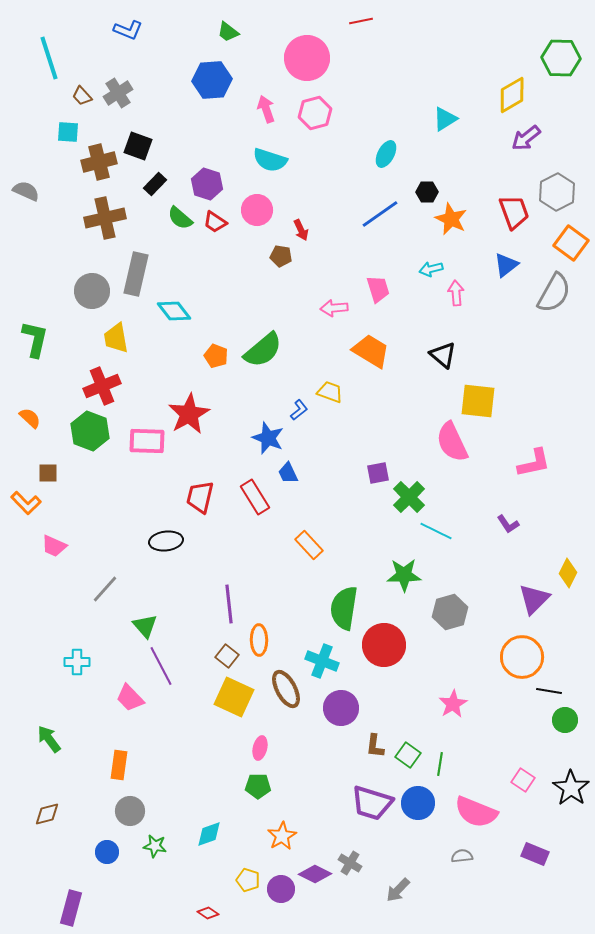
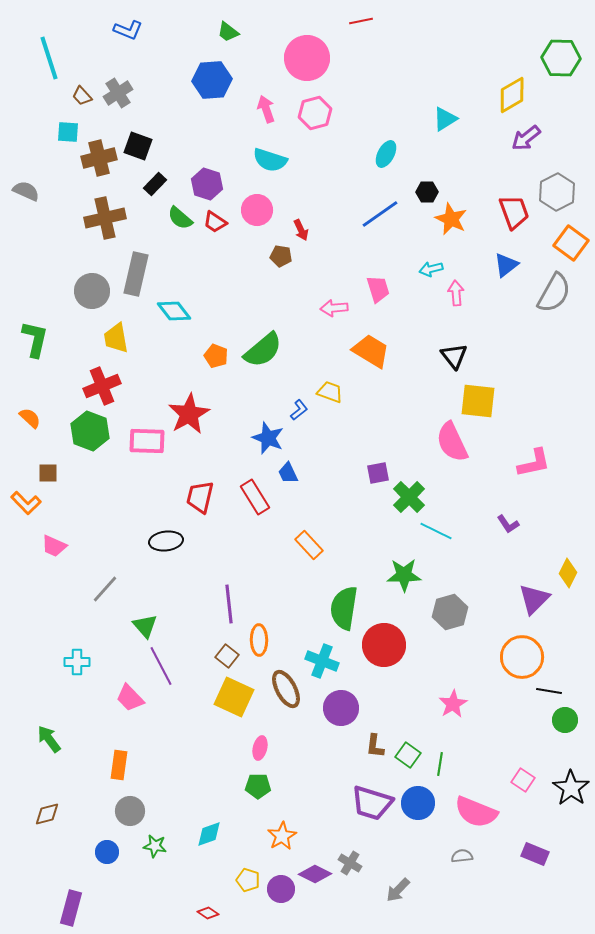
brown cross at (99, 162): moved 4 px up
black triangle at (443, 355): moved 11 px right, 1 px down; rotated 12 degrees clockwise
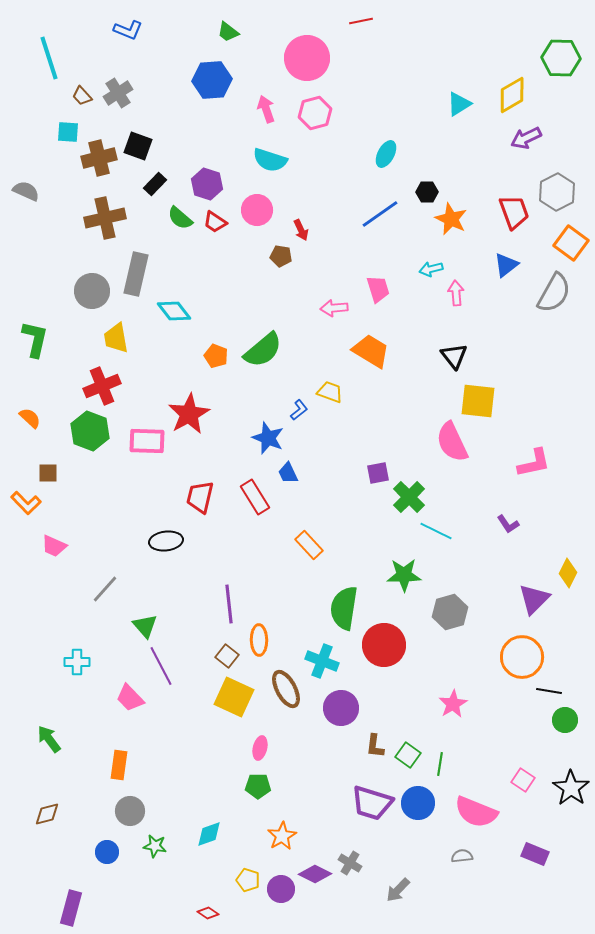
cyan triangle at (445, 119): moved 14 px right, 15 px up
purple arrow at (526, 138): rotated 12 degrees clockwise
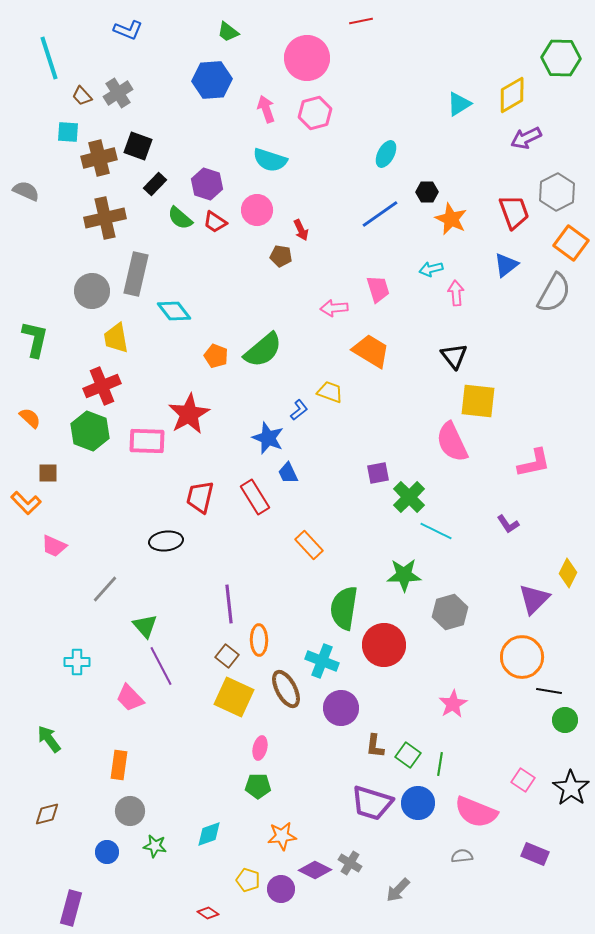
orange star at (282, 836): rotated 24 degrees clockwise
purple diamond at (315, 874): moved 4 px up
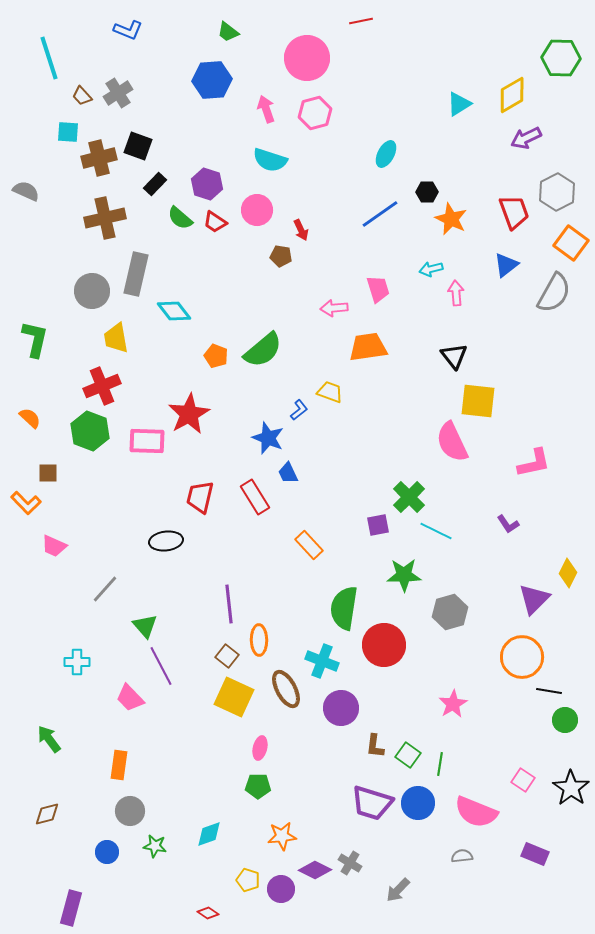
orange trapezoid at (371, 351): moved 3 px left, 4 px up; rotated 39 degrees counterclockwise
purple square at (378, 473): moved 52 px down
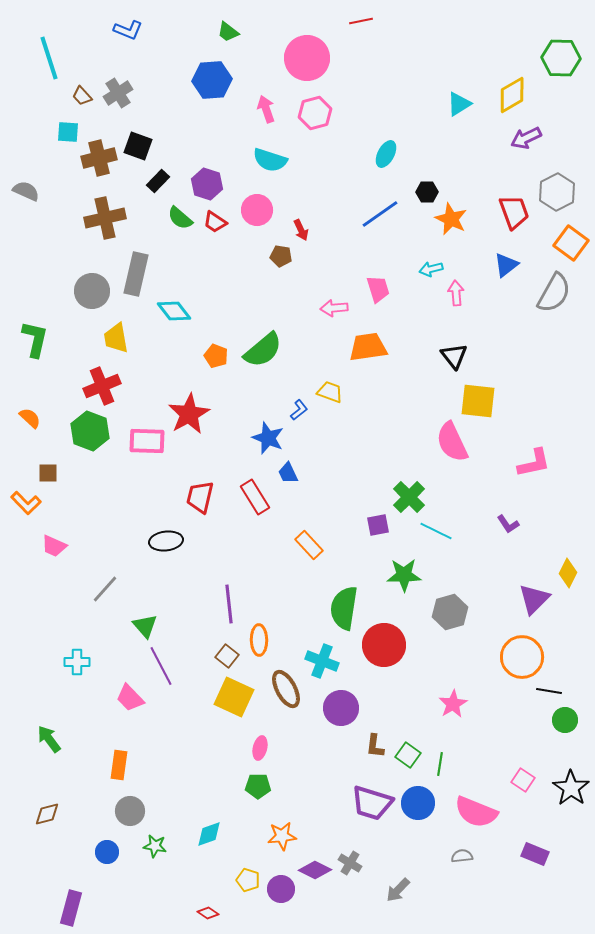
black rectangle at (155, 184): moved 3 px right, 3 px up
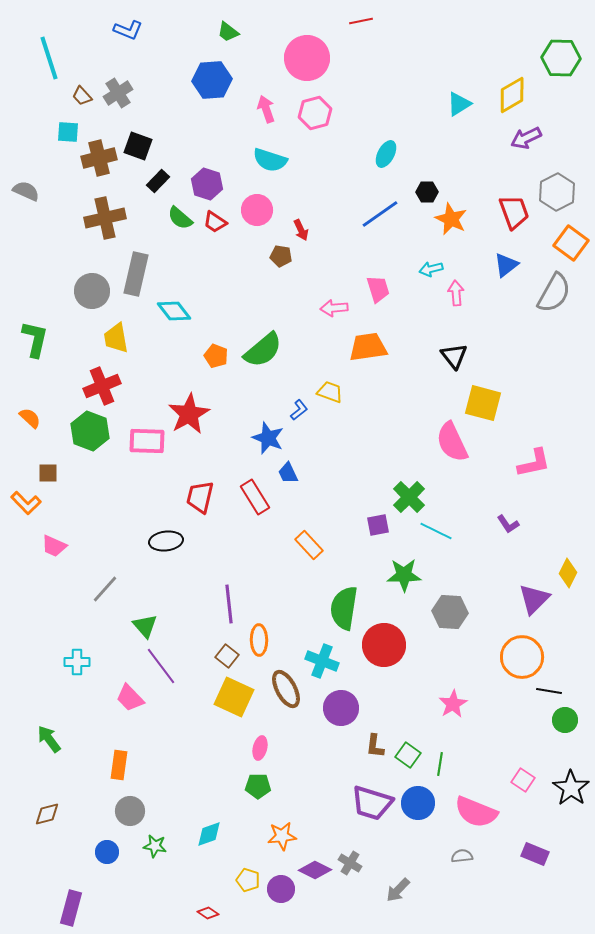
yellow square at (478, 401): moved 5 px right, 2 px down; rotated 9 degrees clockwise
gray hexagon at (450, 612): rotated 20 degrees clockwise
purple line at (161, 666): rotated 9 degrees counterclockwise
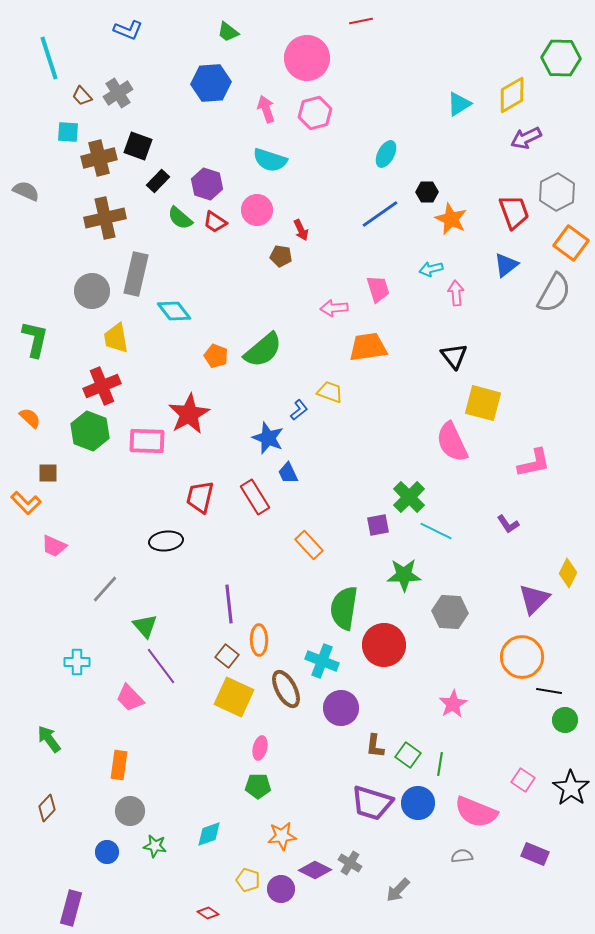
blue hexagon at (212, 80): moved 1 px left, 3 px down
brown diamond at (47, 814): moved 6 px up; rotated 32 degrees counterclockwise
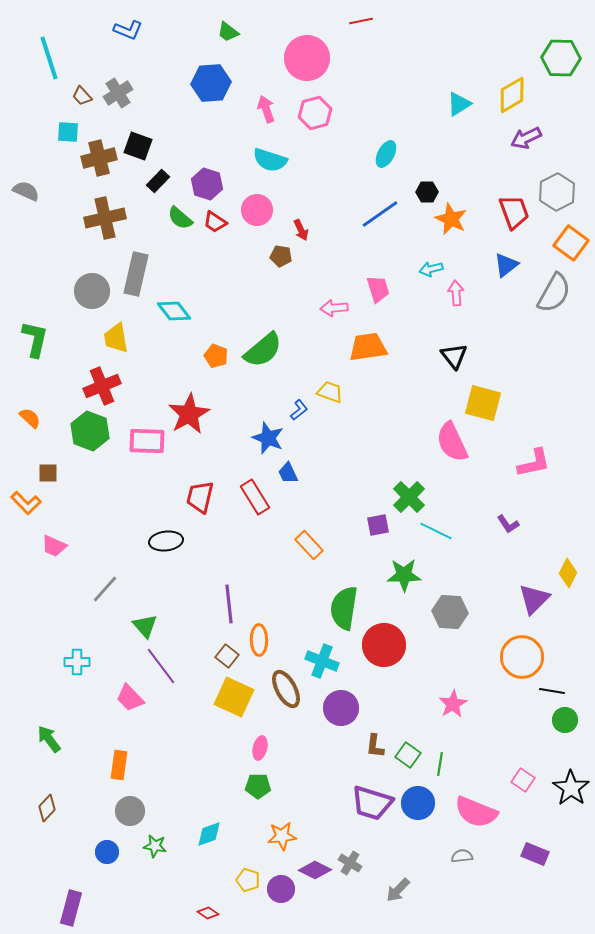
black line at (549, 691): moved 3 px right
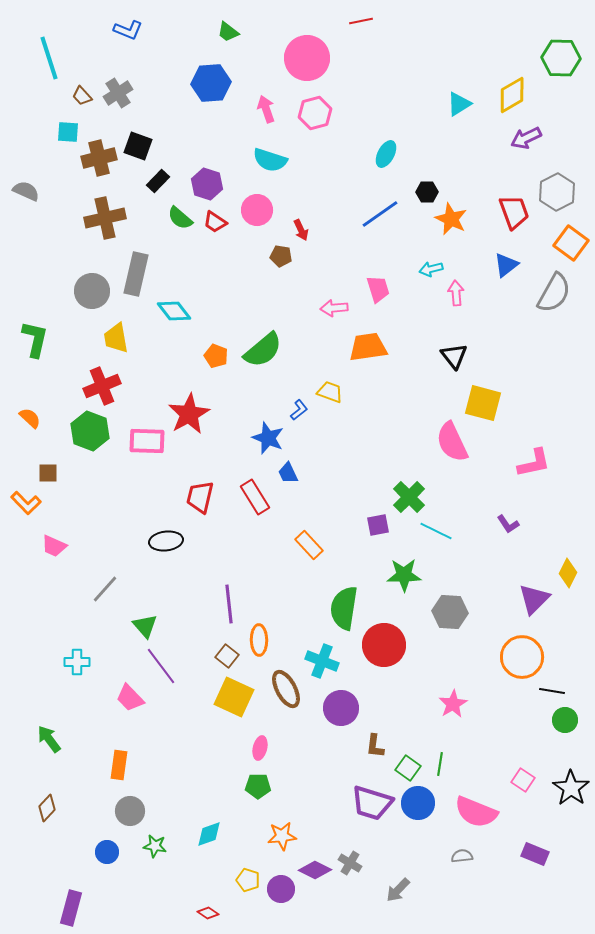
green square at (408, 755): moved 13 px down
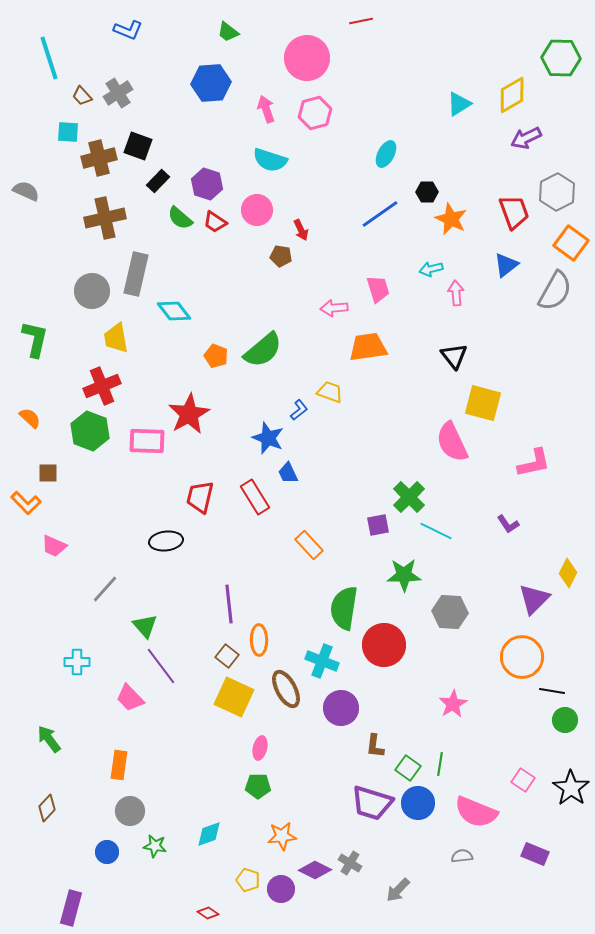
gray semicircle at (554, 293): moved 1 px right, 2 px up
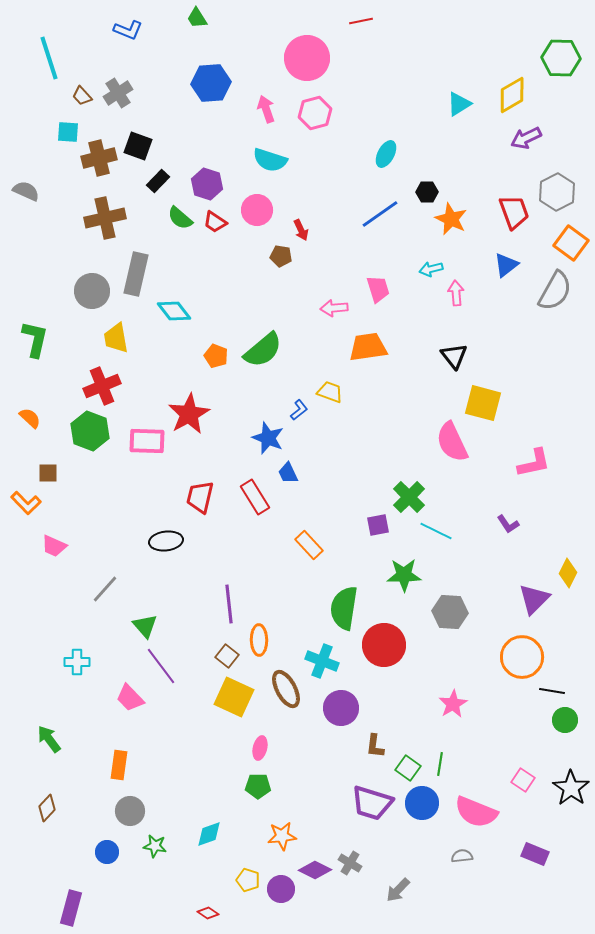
green trapezoid at (228, 32): moved 31 px left, 14 px up; rotated 20 degrees clockwise
blue circle at (418, 803): moved 4 px right
